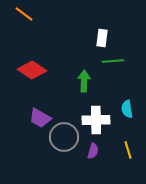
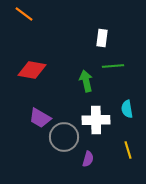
green line: moved 5 px down
red diamond: rotated 24 degrees counterclockwise
green arrow: moved 2 px right; rotated 15 degrees counterclockwise
purple semicircle: moved 5 px left, 8 px down
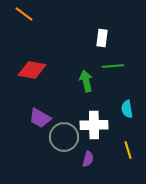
white cross: moved 2 px left, 5 px down
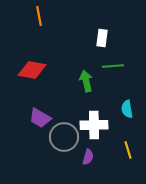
orange line: moved 15 px right, 2 px down; rotated 42 degrees clockwise
purple semicircle: moved 2 px up
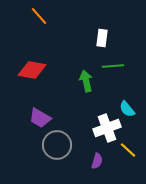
orange line: rotated 30 degrees counterclockwise
cyan semicircle: rotated 30 degrees counterclockwise
white cross: moved 13 px right, 3 px down; rotated 20 degrees counterclockwise
gray circle: moved 7 px left, 8 px down
yellow line: rotated 30 degrees counterclockwise
purple semicircle: moved 9 px right, 4 px down
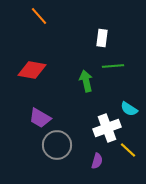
cyan semicircle: moved 2 px right; rotated 18 degrees counterclockwise
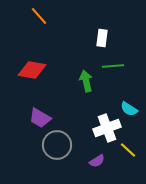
purple semicircle: rotated 42 degrees clockwise
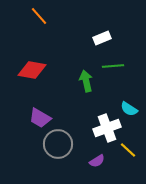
white rectangle: rotated 60 degrees clockwise
gray circle: moved 1 px right, 1 px up
